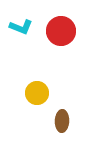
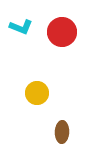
red circle: moved 1 px right, 1 px down
brown ellipse: moved 11 px down
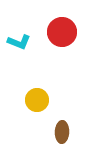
cyan L-shape: moved 2 px left, 15 px down
yellow circle: moved 7 px down
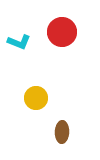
yellow circle: moved 1 px left, 2 px up
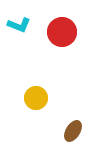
cyan L-shape: moved 17 px up
brown ellipse: moved 11 px right, 1 px up; rotated 30 degrees clockwise
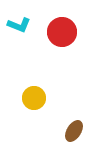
yellow circle: moved 2 px left
brown ellipse: moved 1 px right
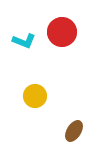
cyan L-shape: moved 5 px right, 16 px down
yellow circle: moved 1 px right, 2 px up
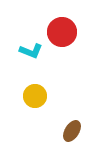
cyan L-shape: moved 7 px right, 10 px down
brown ellipse: moved 2 px left
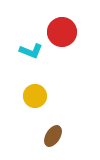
brown ellipse: moved 19 px left, 5 px down
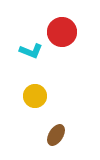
brown ellipse: moved 3 px right, 1 px up
